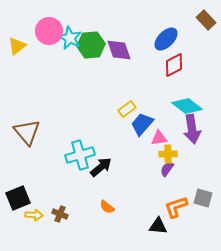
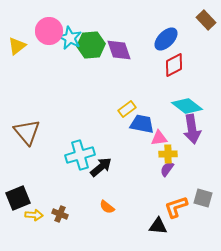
blue trapezoid: rotated 60 degrees clockwise
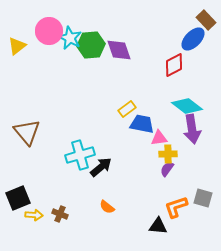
blue ellipse: moved 27 px right
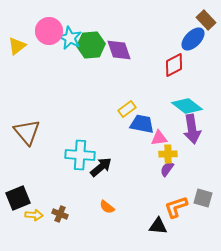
cyan cross: rotated 20 degrees clockwise
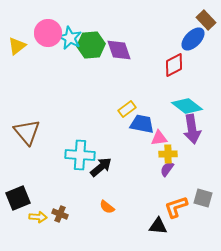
pink circle: moved 1 px left, 2 px down
yellow arrow: moved 4 px right, 2 px down
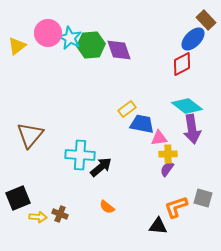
red diamond: moved 8 px right, 1 px up
brown triangle: moved 3 px right, 3 px down; rotated 20 degrees clockwise
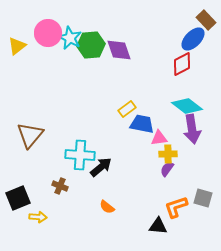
brown cross: moved 28 px up
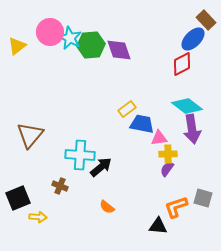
pink circle: moved 2 px right, 1 px up
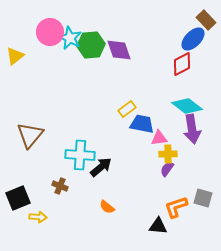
yellow triangle: moved 2 px left, 10 px down
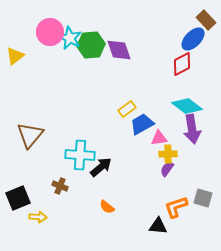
blue trapezoid: rotated 40 degrees counterclockwise
